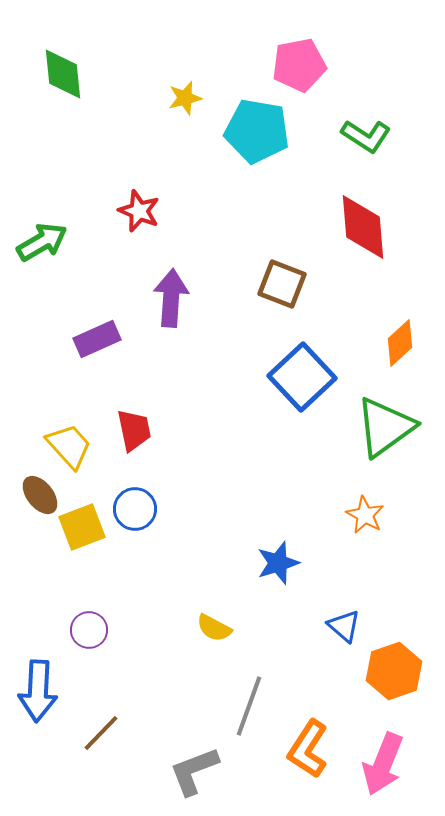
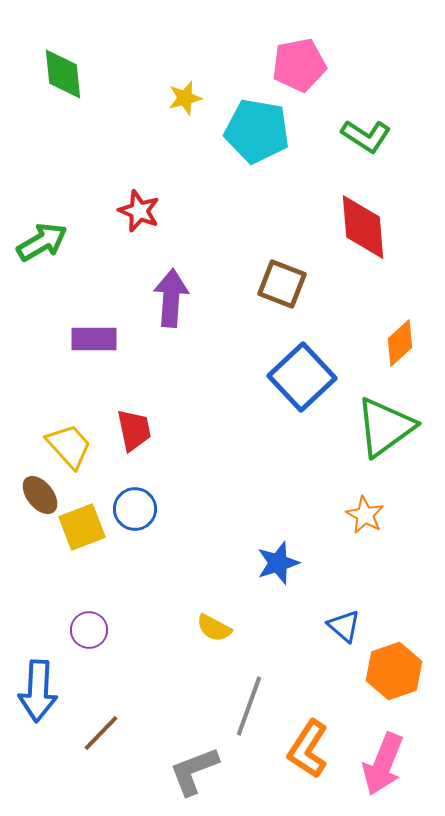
purple rectangle: moved 3 px left; rotated 24 degrees clockwise
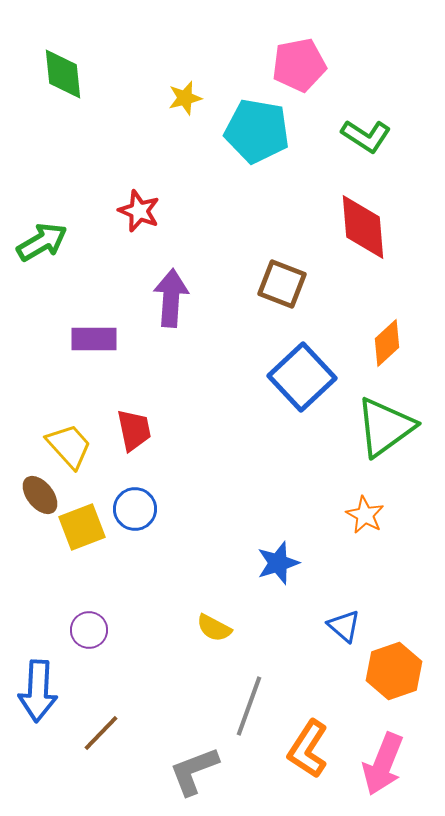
orange diamond: moved 13 px left
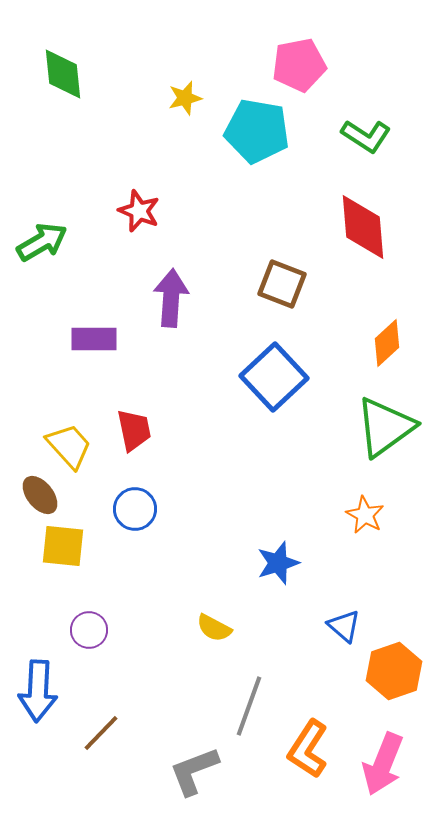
blue square: moved 28 px left
yellow square: moved 19 px left, 19 px down; rotated 27 degrees clockwise
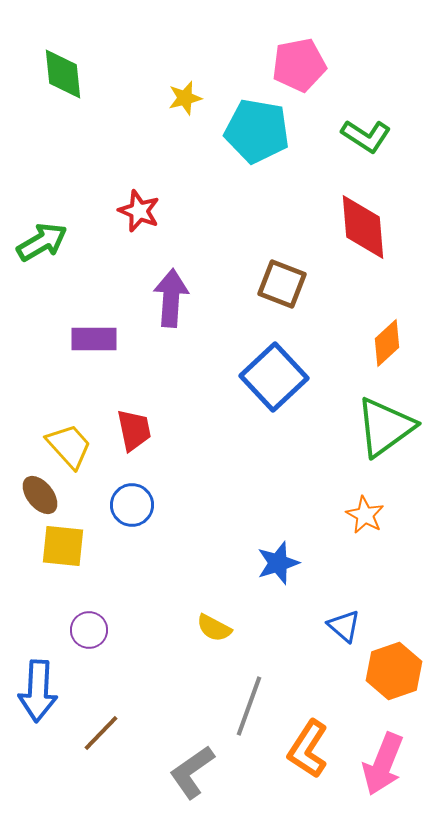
blue circle: moved 3 px left, 4 px up
gray L-shape: moved 2 px left, 1 px down; rotated 14 degrees counterclockwise
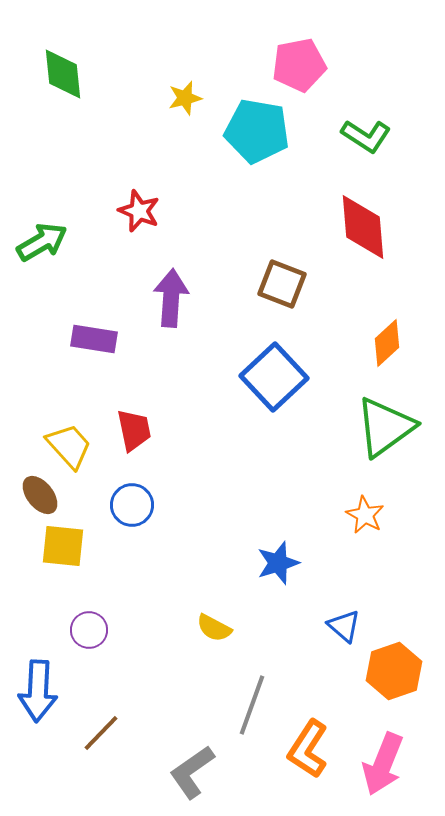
purple rectangle: rotated 9 degrees clockwise
gray line: moved 3 px right, 1 px up
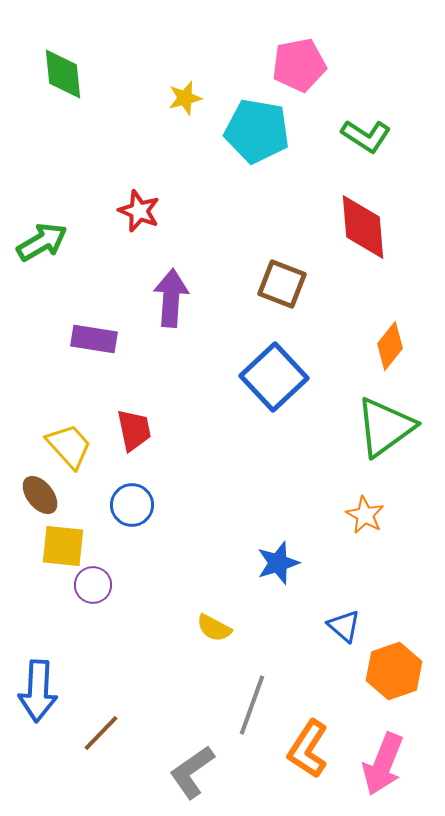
orange diamond: moved 3 px right, 3 px down; rotated 9 degrees counterclockwise
purple circle: moved 4 px right, 45 px up
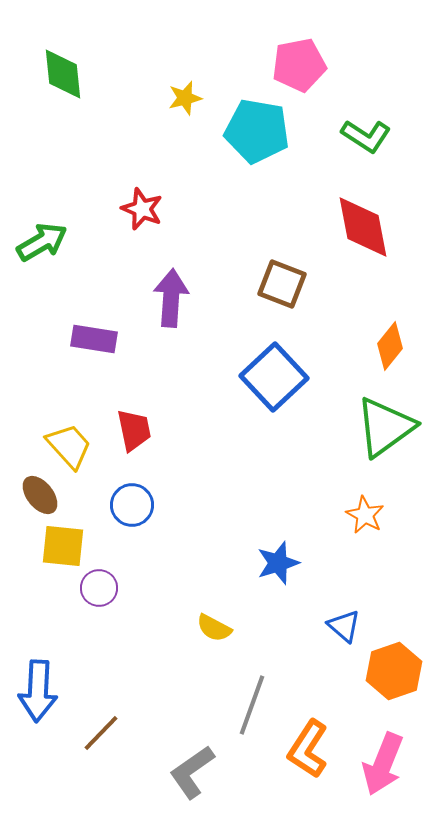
red star: moved 3 px right, 2 px up
red diamond: rotated 6 degrees counterclockwise
purple circle: moved 6 px right, 3 px down
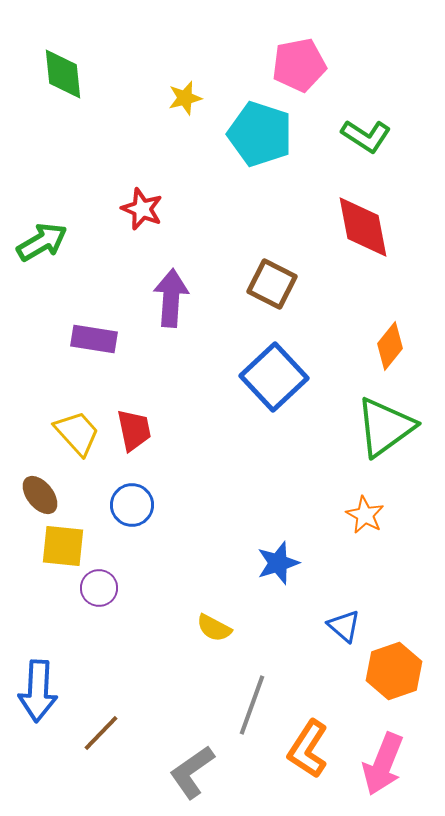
cyan pentagon: moved 3 px right, 3 px down; rotated 8 degrees clockwise
brown square: moved 10 px left; rotated 6 degrees clockwise
yellow trapezoid: moved 8 px right, 13 px up
